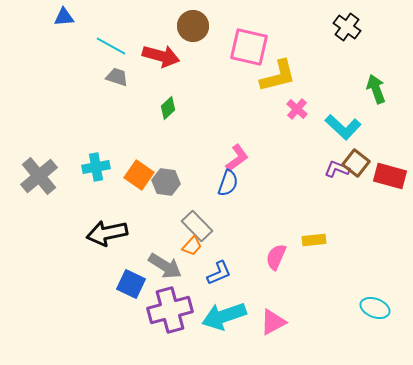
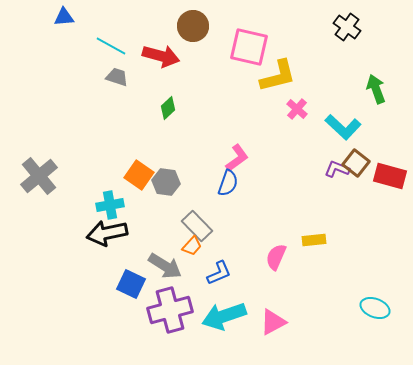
cyan cross: moved 14 px right, 38 px down
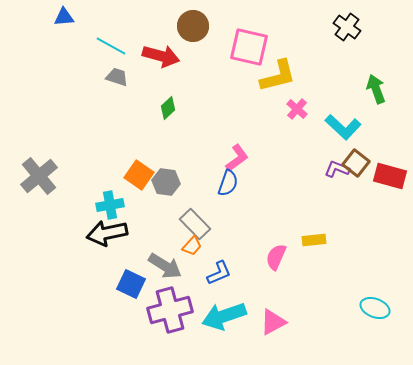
gray rectangle: moved 2 px left, 2 px up
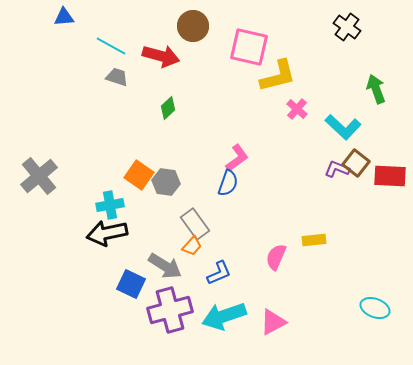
red rectangle: rotated 12 degrees counterclockwise
gray rectangle: rotated 8 degrees clockwise
